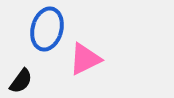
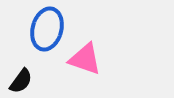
pink triangle: rotated 45 degrees clockwise
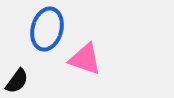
black semicircle: moved 4 px left
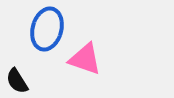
black semicircle: rotated 112 degrees clockwise
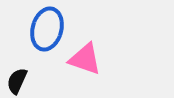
black semicircle: rotated 56 degrees clockwise
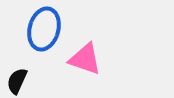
blue ellipse: moved 3 px left
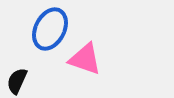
blue ellipse: moved 6 px right; rotated 12 degrees clockwise
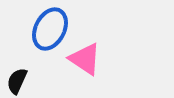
pink triangle: rotated 15 degrees clockwise
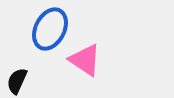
pink triangle: moved 1 px down
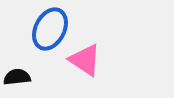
black semicircle: moved 4 px up; rotated 60 degrees clockwise
